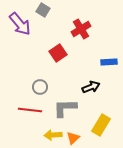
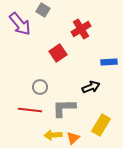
gray L-shape: moved 1 px left
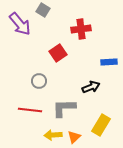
red cross: rotated 24 degrees clockwise
gray circle: moved 1 px left, 6 px up
orange triangle: moved 1 px right, 1 px up
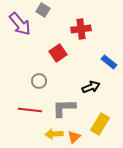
blue rectangle: rotated 42 degrees clockwise
yellow rectangle: moved 1 px left, 1 px up
yellow arrow: moved 1 px right, 1 px up
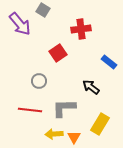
black arrow: rotated 120 degrees counterclockwise
orange triangle: rotated 16 degrees counterclockwise
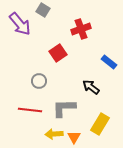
red cross: rotated 12 degrees counterclockwise
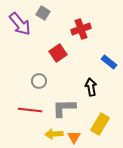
gray square: moved 3 px down
black arrow: rotated 42 degrees clockwise
